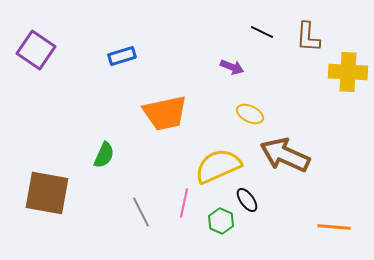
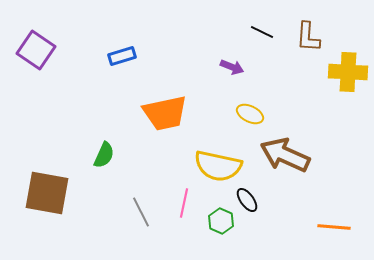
yellow semicircle: rotated 144 degrees counterclockwise
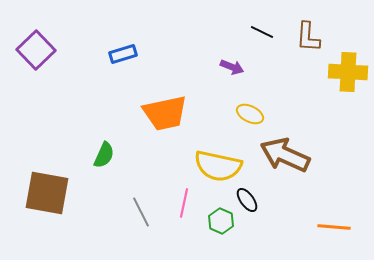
purple square: rotated 12 degrees clockwise
blue rectangle: moved 1 px right, 2 px up
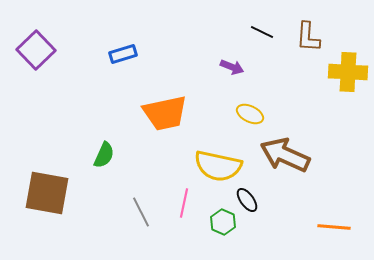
green hexagon: moved 2 px right, 1 px down
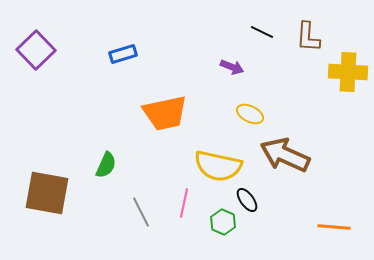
green semicircle: moved 2 px right, 10 px down
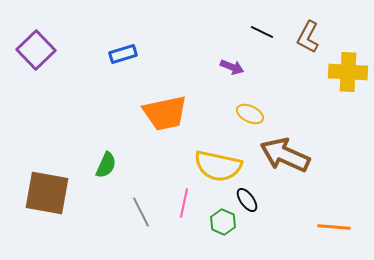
brown L-shape: rotated 24 degrees clockwise
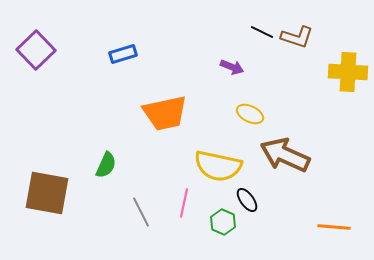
brown L-shape: moved 11 px left; rotated 100 degrees counterclockwise
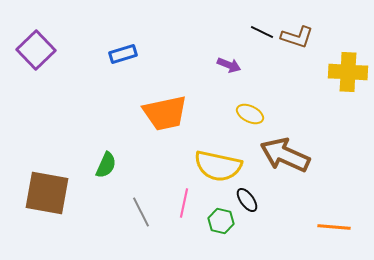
purple arrow: moved 3 px left, 2 px up
green hexagon: moved 2 px left, 1 px up; rotated 10 degrees counterclockwise
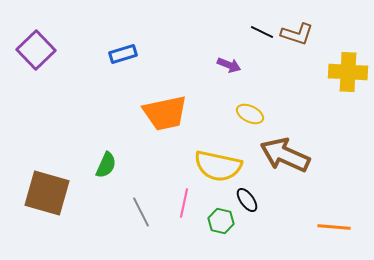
brown L-shape: moved 3 px up
brown square: rotated 6 degrees clockwise
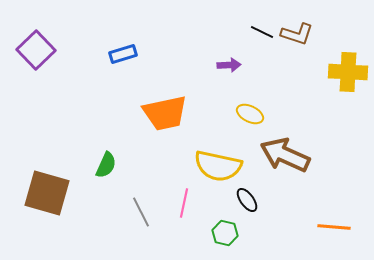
purple arrow: rotated 25 degrees counterclockwise
green hexagon: moved 4 px right, 12 px down
